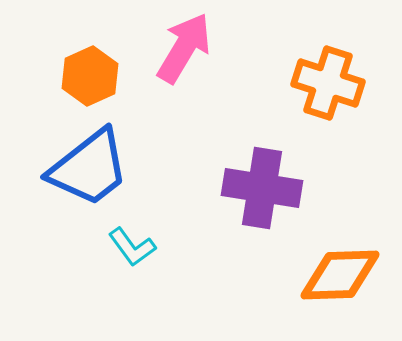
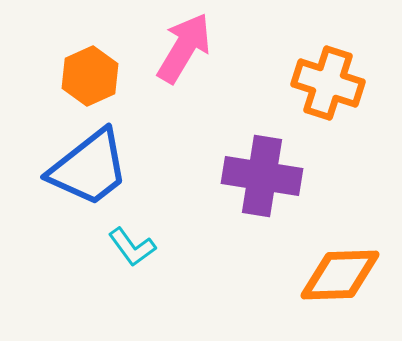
purple cross: moved 12 px up
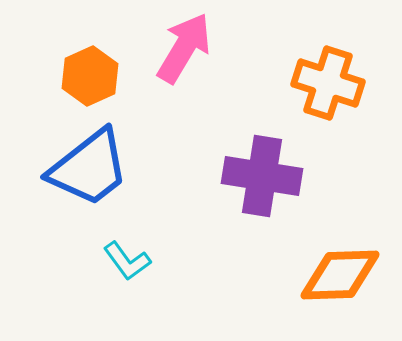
cyan L-shape: moved 5 px left, 14 px down
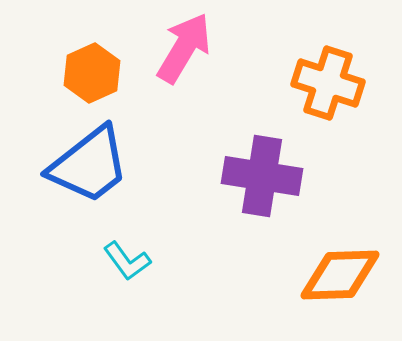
orange hexagon: moved 2 px right, 3 px up
blue trapezoid: moved 3 px up
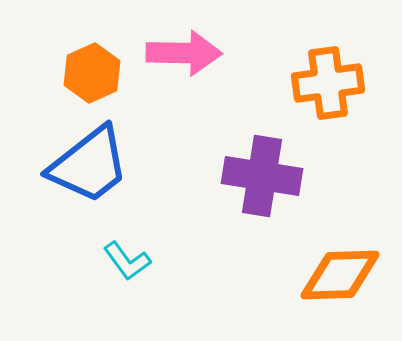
pink arrow: moved 5 px down; rotated 60 degrees clockwise
orange cross: rotated 26 degrees counterclockwise
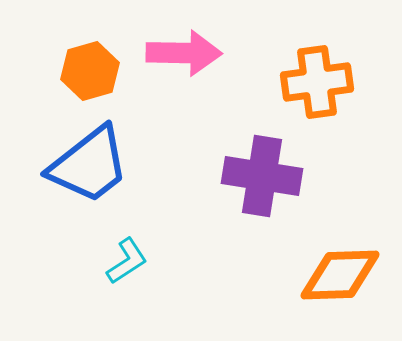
orange hexagon: moved 2 px left, 2 px up; rotated 8 degrees clockwise
orange cross: moved 11 px left, 1 px up
cyan L-shape: rotated 87 degrees counterclockwise
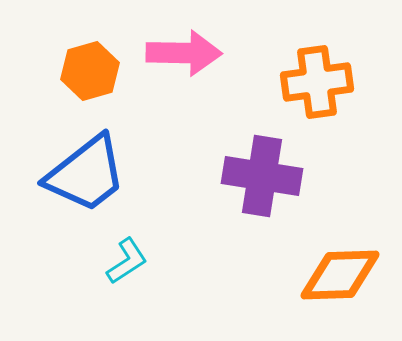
blue trapezoid: moved 3 px left, 9 px down
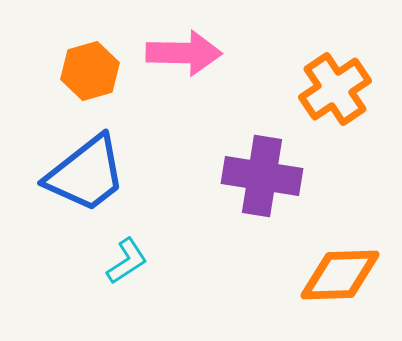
orange cross: moved 18 px right, 7 px down; rotated 26 degrees counterclockwise
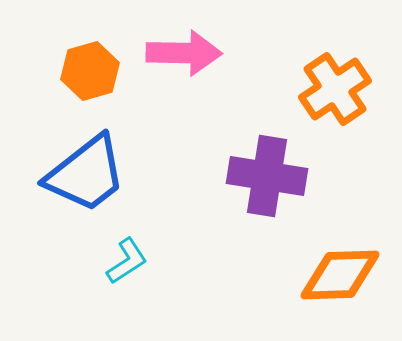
purple cross: moved 5 px right
